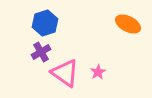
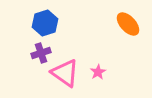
orange ellipse: rotated 20 degrees clockwise
purple cross: moved 1 px down; rotated 12 degrees clockwise
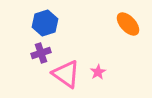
pink triangle: moved 1 px right, 1 px down
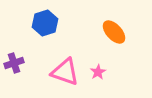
orange ellipse: moved 14 px left, 8 px down
purple cross: moved 27 px left, 10 px down
pink triangle: moved 1 px left, 2 px up; rotated 16 degrees counterclockwise
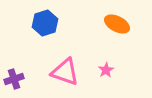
orange ellipse: moved 3 px right, 8 px up; rotated 20 degrees counterclockwise
purple cross: moved 16 px down
pink star: moved 8 px right, 2 px up
